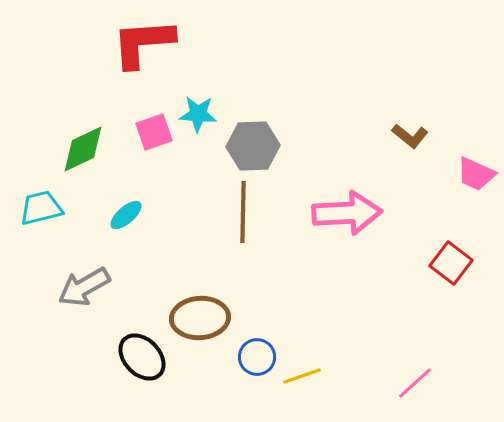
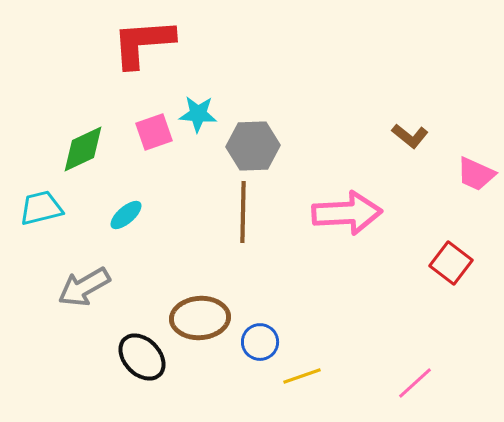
blue circle: moved 3 px right, 15 px up
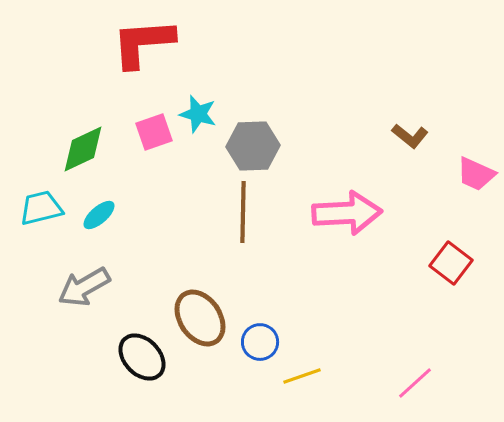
cyan star: rotated 12 degrees clockwise
cyan ellipse: moved 27 px left
brown ellipse: rotated 60 degrees clockwise
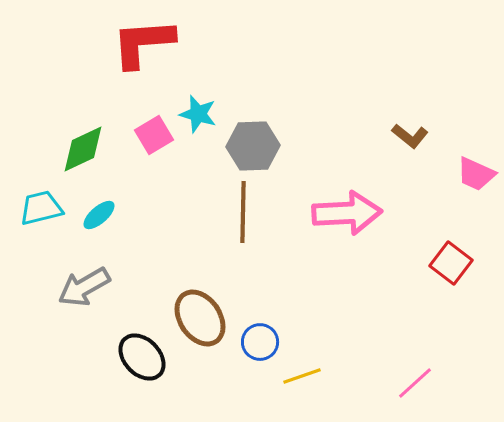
pink square: moved 3 px down; rotated 12 degrees counterclockwise
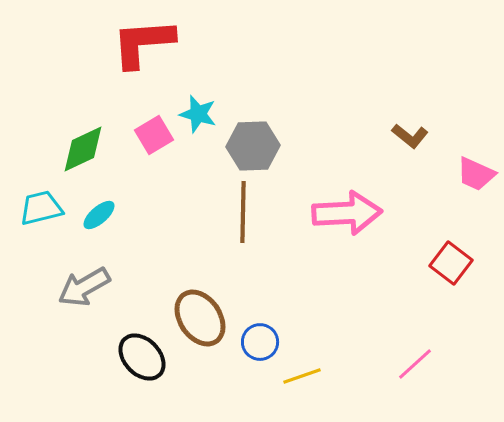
pink line: moved 19 px up
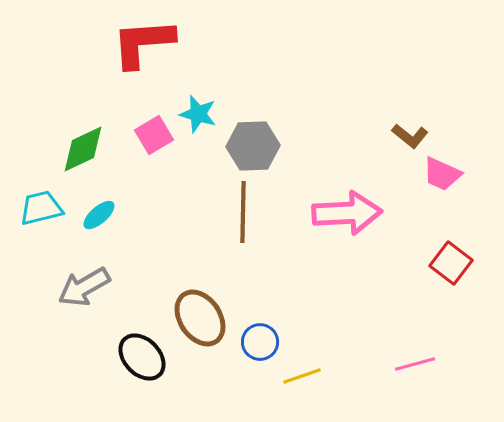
pink trapezoid: moved 34 px left
pink line: rotated 27 degrees clockwise
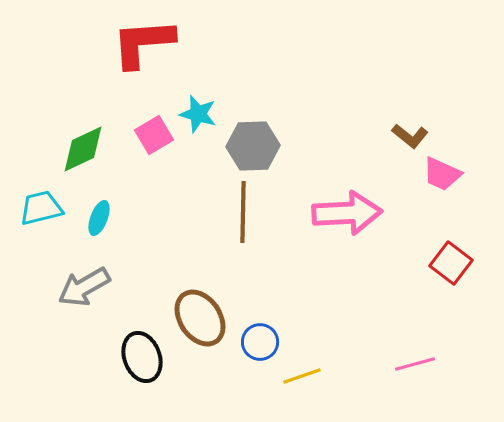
cyan ellipse: moved 3 px down; rotated 28 degrees counterclockwise
black ellipse: rotated 24 degrees clockwise
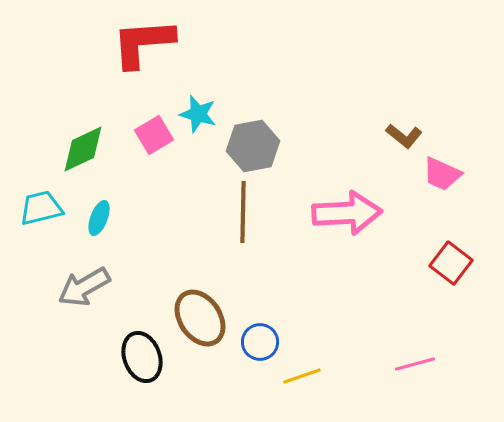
brown L-shape: moved 6 px left
gray hexagon: rotated 9 degrees counterclockwise
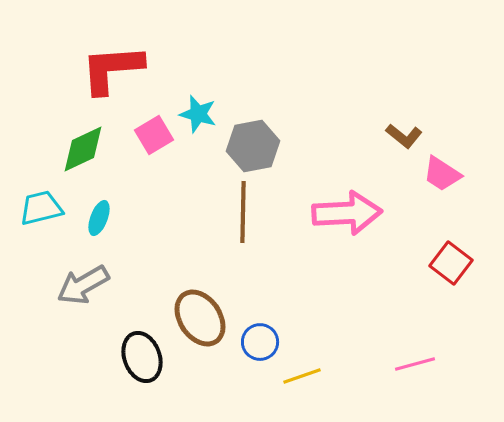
red L-shape: moved 31 px left, 26 px down
pink trapezoid: rotated 9 degrees clockwise
gray arrow: moved 1 px left, 2 px up
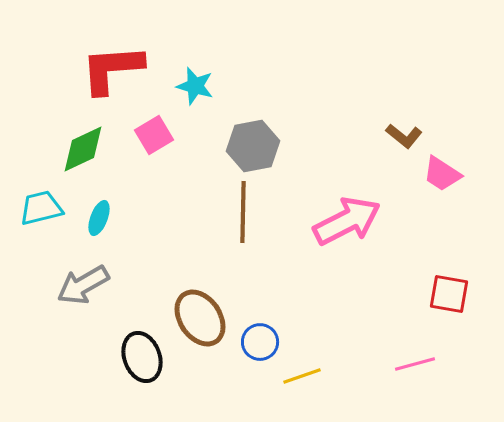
cyan star: moved 3 px left, 28 px up
pink arrow: moved 8 px down; rotated 24 degrees counterclockwise
red square: moved 2 px left, 31 px down; rotated 27 degrees counterclockwise
